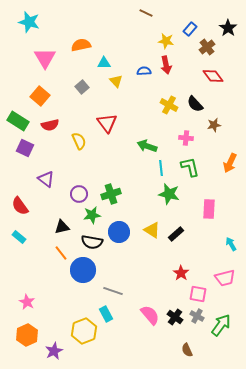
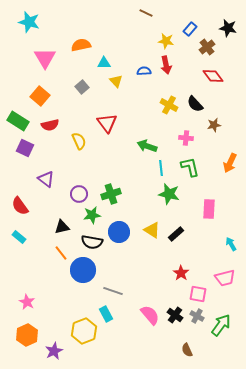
black star at (228, 28): rotated 24 degrees counterclockwise
black cross at (175, 317): moved 2 px up
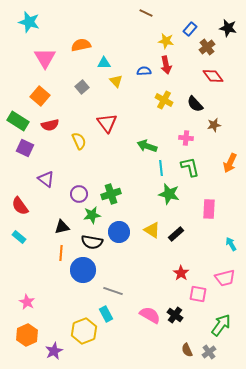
yellow cross at (169, 105): moved 5 px left, 5 px up
orange line at (61, 253): rotated 42 degrees clockwise
pink semicircle at (150, 315): rotated 20 degrees counterclockwise
gray cross at (197, 316): moved 12 px right, 36 px down; rotated 24 degrees clockwise
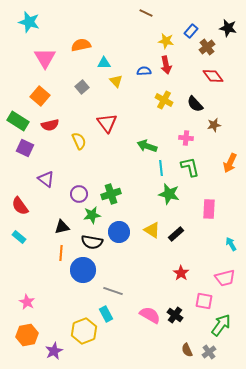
blue rectangle at (190, 29): moved 1 px right, 2 px down
pink square at (198, 294): moved 6 px right, 7 px down
orange hexagon at (27, 335): rotated 15 degrees clockwise
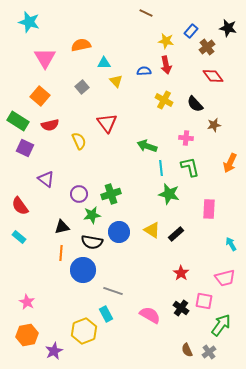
black cross at (175, 315): moved 6 px right, 7 px up
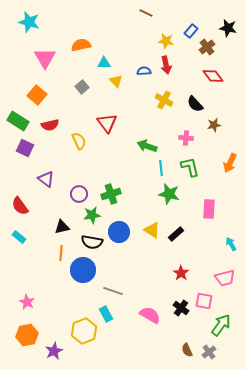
orange square at (40, 96): moved 3 px left, 1 px up
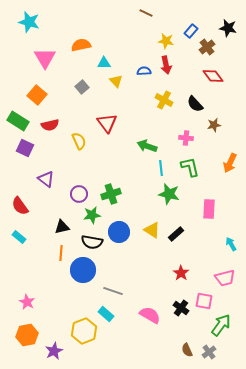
cyan rectangle at (106, 314): rotated 21 degrees counterclockwise
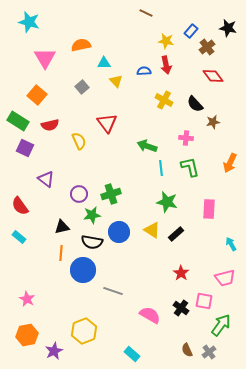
brown star at (214, 125): moved 1 px left, 3 px up
green star at (169, 194): moved 2 px left, 8 px down
pink star at (27, 302): moved 3 px up
cyan rectangle at (106, 314): moved 26 px right, 40 px down
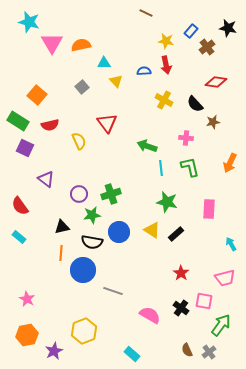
pink triangle at (45, 58): moved 7 px right, 15 px up
red diamond at (213, 76): moved 3 px right, 6 px down; rotated 45 degrees counterclockwise
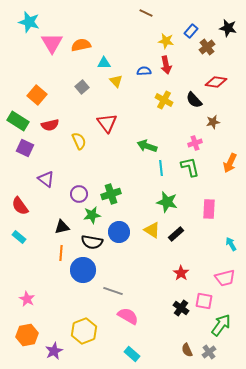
black semicircle at (195, 104): moved 1 px left, 4 px up
pink cross at (186, 138): moved 9 px right, 5 px down; rotated 24 degrees counterclockwise
pink semicircle at (150, 315): moved 22 px left, 1 px down
